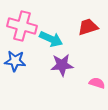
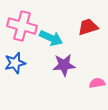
cyan arrow: moved 1 px up
blue star: moved 2 px down; rotated 20 degrees counterclockwise
purple star: moved 2 px right
pink semicircle: rotated 28 degrees counterclockwise
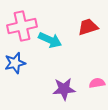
pink cross: rotated 28 degrees counterclockwise
cyan arrow: moved 1 px left, 2 px down
purple star: moved 24 px down
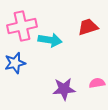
cyan arrow: rotated 15 degrees counterclockwise
